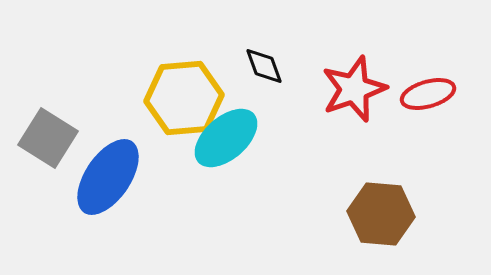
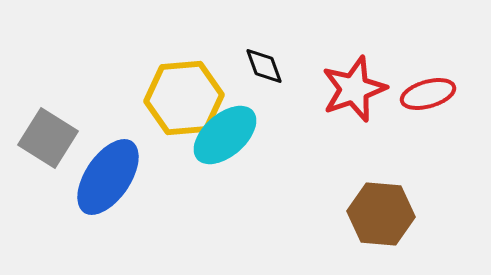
cyan ellipse: moved 1 px left, 3 px up
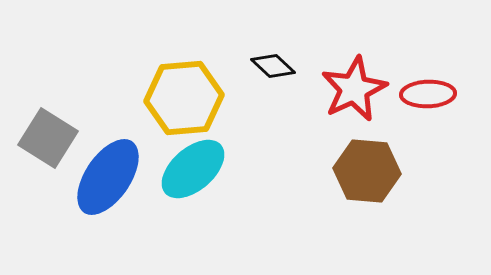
black diamond: moved 9 px right; rotated 27 degrees counterclockwise
red star: rotated 6 degrees counterclockwise
red ellipse: rotated 14 degrees clockwise
cyan ellipse: moved 32 px left, 34 px down
brown hexagon: moved 14 px left, 43 px up
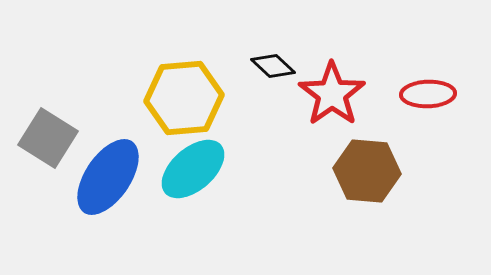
red star: moved 22 px left, 5 px down; rotated 10 degrees counterclockwise
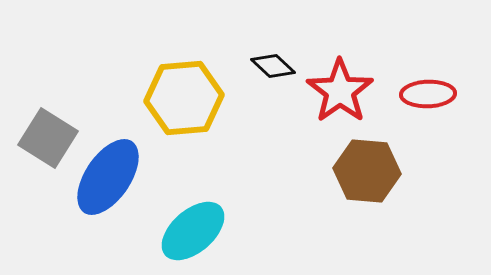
red star: moved 8 px right, 3 px up
cyan ellipse: moved 62 px down
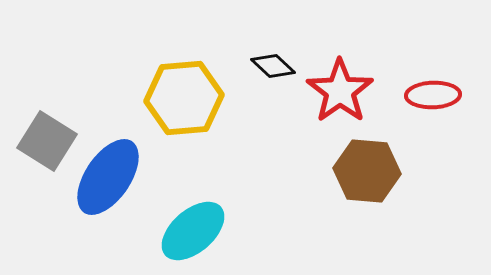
red ellipse: moved 5 px right, 1 px down
gray square: moved 1 px left, 3 px down
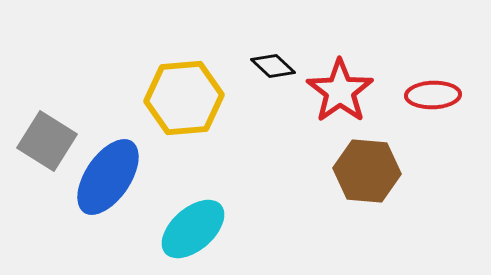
cyan ellipse: moved 2 px up
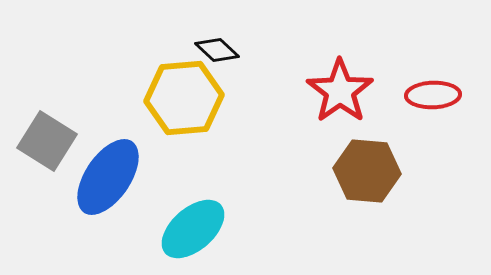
black diamond: moved 56 px left, 16 px up
